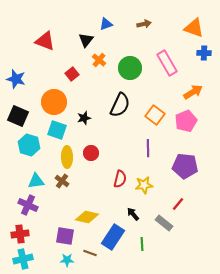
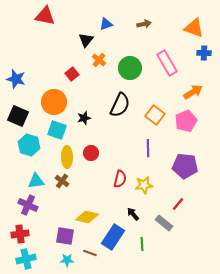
red triangle: moved 25 px up; rotated 10 degrees counterclockwise
cyan cross: moved 3 px right
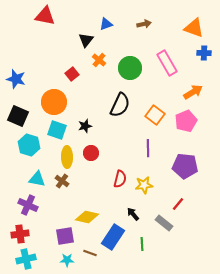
black star: moved 1 px right, 8 px down
cyan triangle: moved 1 px right, 2 px up; rotated 18 degrees clockwise
purple square: rotated 18 degrees counterclockwise
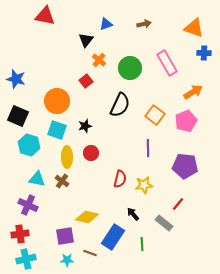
red square: moved 14 px right, 7 px down
orange circle: moved 3 px right, 1 px up
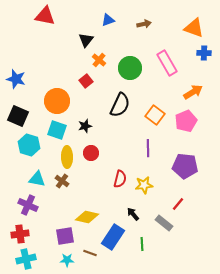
blue triangle: moved 2 px right, 4 px up
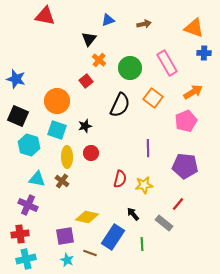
black triangle: moved 3 px right, 1 px up
orange square: moved 2 px left, 17 px up
cyan star: rotated 24 degrees clockwise
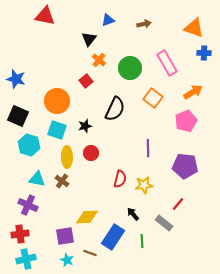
black semicircle: moved 5 px left, 4 px down
yellow diamond: rotated 15 degrees counterclockwise
green line: moved 3 px up
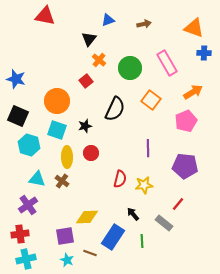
orange square: moved 2 px left, 2 px down
purple cross: rotated 30 degrees clockwise
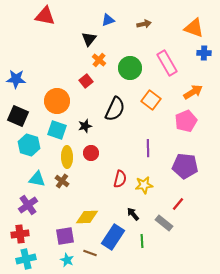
blue star: rotated 12 degrees counterclockwise
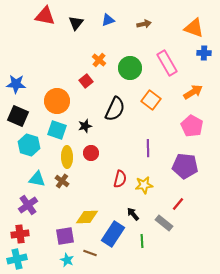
black triangle: moved 13 px left, 16 px up
blue star: moved 5 px down
pink pentagon: moved 6 px right, 5 px down; rotated 20 degrees counterclockwise
blue rectangle: moved 3 px up
cyan cross: moved 9 px left
